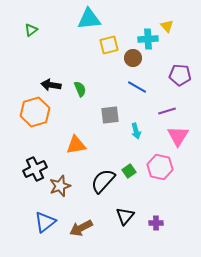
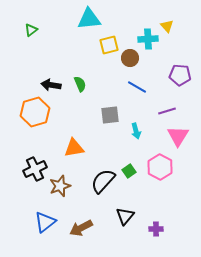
brown circle: moved 3 px left
green semicircle: moved 5 px up
orange triangle: moved 2 px left, 3 px down
pink hexagon: rotated 15 degrees clockwise
purple cross: moved 6 px down
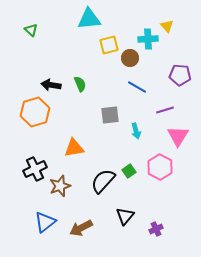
green triangle: rotated 40 degrees counterclockwise
purple line: moved 2 px left, 1 px up
purple cross: rotated 24 degrees counterclockwise
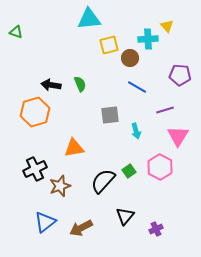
green triangle: moved 15 px left, 2 px down; rotated 24 degrees counterclockwise
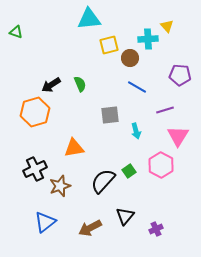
black arrow: rotated 42 degrees counterclockwise
pink hexagon: moved 1 px right, 2 px up
brown arrow: moved 9 px right
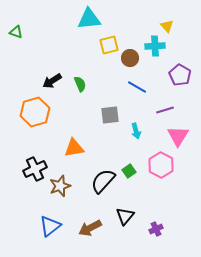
cyan cross: moved 7 px right, 7 px down
purple pentagon: rotated 25 degrees clockwise
black arrow: moved 1 px right, 4 px up
blue triangle: moved 5 px right, 4 px down
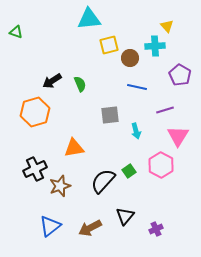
blue line: rotated 18 degrees counterclockwise
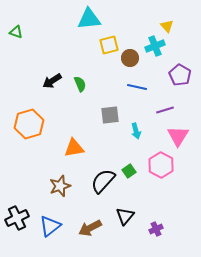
cyan cross: rotated 18 degrees counterclockwise
orange hexagon: moved 6 px left, 12 px down
black cross: moved 18 px left, 49 px down
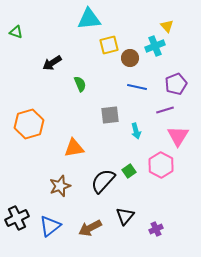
purple pentagon: moved 4 px left, 9 px down; rotated 20 degrees clockwise
black arrow: moved 18 px up
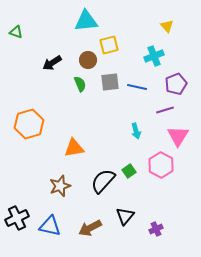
cyan triangle: moved 3 px left, 2 px down
cyan cross: moved 1 px left, 10 px down
brown circle: moved 42 px left, 2 px down
gray square: moved 33 px up
blue triangle: rotated 50 degrees clockwise
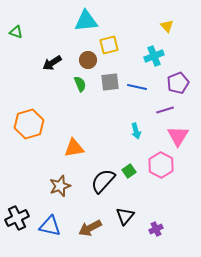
purple pentagon: moved 2 px right, 1 px up
